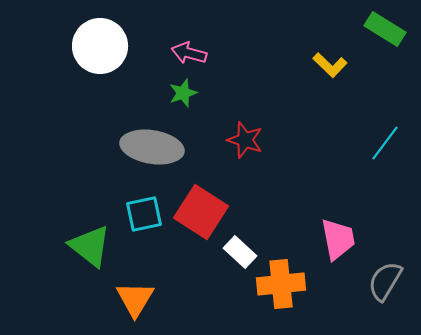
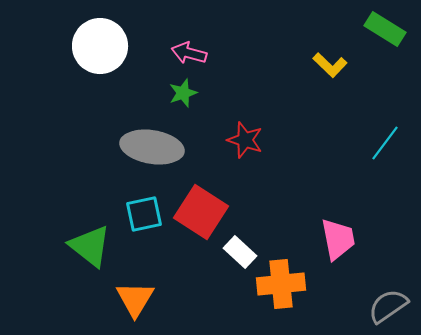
gray semicircle: moved 3 px right, 25 px down; rotated 24 degrees clockwise
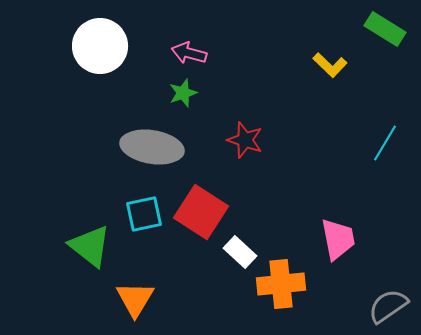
cyan line: rotated 6 degrees counterclockwise
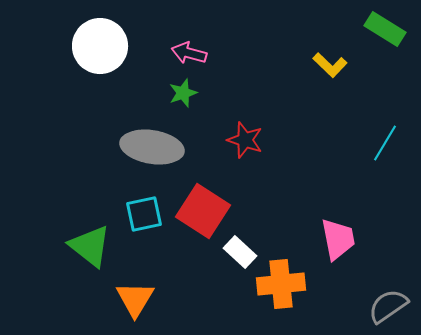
red square: moved 2 px right, 1 px up
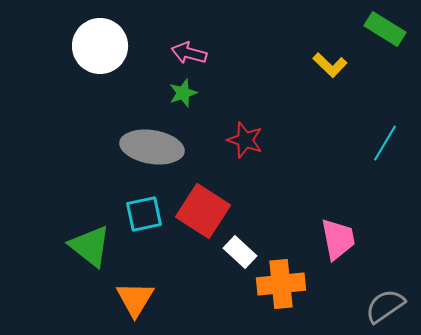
gray semicircle: moved 3 px left
